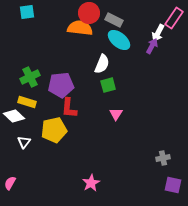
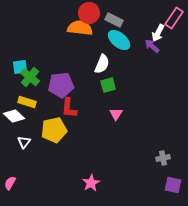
cyan square: moved 7 px left, 55 px down
purple arrow: rotated 77 degrees counterclockwise
green cross: rotated 24 degrees counterclockwise
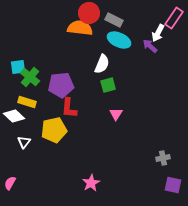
cyan ellipse: rotated 15 degrees counterclockwise
purple arrow: moved 2 px left
cyan square: moved 2 px left
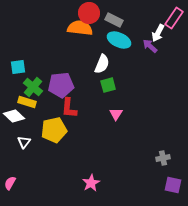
green cross: moved 3 px right, 10 px down
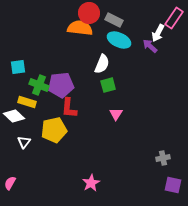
green cross: moved 6 px right, 2 px up; rotated 18 degrees counterclockwise
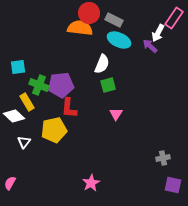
yellow rectangle: rotated 42 degrees clockwise
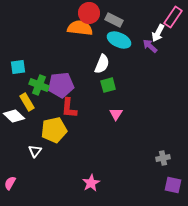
pink rectangle: moved 1 px left, 1 px up
white triangle: moved 11 px right, 9 px down
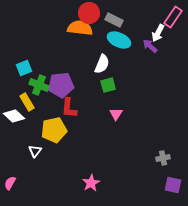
cyan square: moved 6 px right, 1 px down; rotated 14 degrees counterclockwise
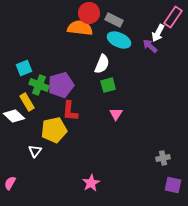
purple pentagon: rotated 10 degrees counterclockwise
red L-shape: moved 1 px right, 3 px down
